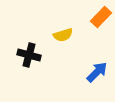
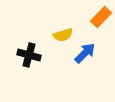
blue arrow: moved 12 px left, 19 px up
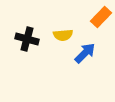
yellow semicircle: rotated 12 degrees clockwise
black cross: moved 2 px left, 16 px up
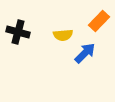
orange rectangle: moved 2 px left, 4 px down
black cross: moved 9 px left, 7 px up
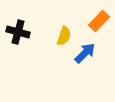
yellow semicircle: moved 1 px right, 1 px down; rotated 66 degrees counterclockwise
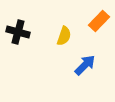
blue arrow: moved 12 px down
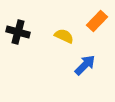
orange rectangle: moved 2 px left
yellow semicircle: rotated 84 degrees counterclockwise
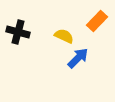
blue arrow: moved 7 px left, 7 px up
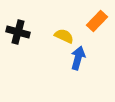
blue arrow: rotated 30 degrees counterclockwise
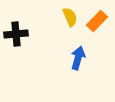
black cross: moved 2 px left, 2 px down; rotated 20 degrees counterclockwise
yellow semicircle: moved 6 px right, 19 px up; rotated 42 degrees clockwise
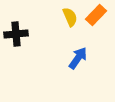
orange rectangle: moved 1 px left, 6 px up
blue arrow: rotated 20 degrees clockwise
